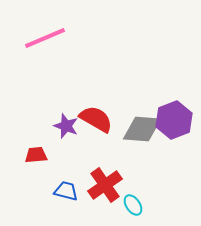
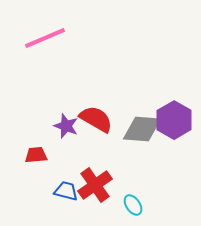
purple hexagon: rotated 9 degrees counterclockwise
red cross: moved 10 px left
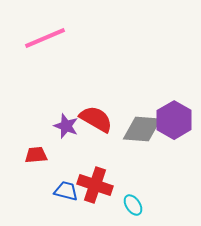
red cross: rotated 36 degrees counterclockwise
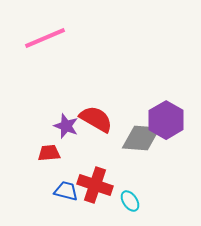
purple hexagon: moved 8 px left
gray diamond: moved 1 px left, 9 px down
red trapezoid: moved 13 px right, 2 px up
cyan ellipse: moved 3 px left, 4 px up
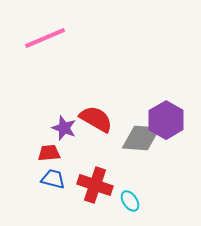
purple star: moved 2 px left, 2 px down
blue trapezoid: moved 13 px left, 12 px up
